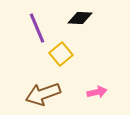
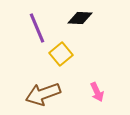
pink arrow: rotated 78 degrees clockwise
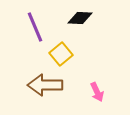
purple line: moved 2 px left, 1 px up
brown arrow: moved 2 px right, 9 px up; rotated 20 degrees clockwise
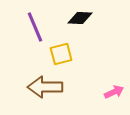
yellow square: rotated 25 degrees clockwise
brown arrow: moved 2 px down
pink arrow: moved 17 px right; rotated 90 degrees counterclockwise
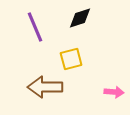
black diamond: rotated 20 degrees counterclockwise
yellow square: moved 10 px right, 5 px down
pink arrow: rotated 30 degrees clockwise
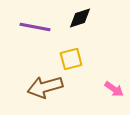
purple line: rotated 56 degrees counterclockwise
brown arrow: rotated 16 degrees counterclockwise
pink arrow: moved 3 px up; rotated 30 degrees clockwise
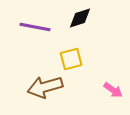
pink arrow: moved 1 px left, 1 px down
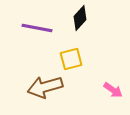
black diamond: rotated 30 degrees counterclockwise
purple line: moved 2 px right, 1 px down
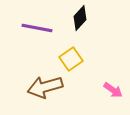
yellow square: rotated 20 degrees counterclockwise
